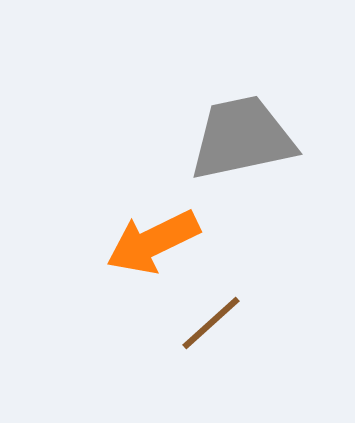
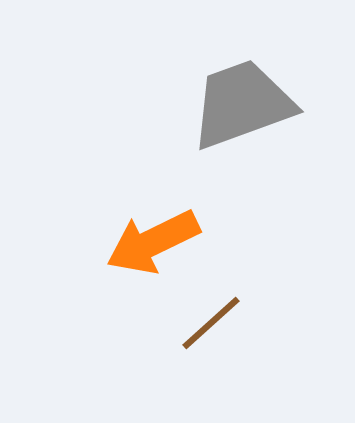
gray trapezoid: moved 34 px up; rotated 8 degrees counterclockwise
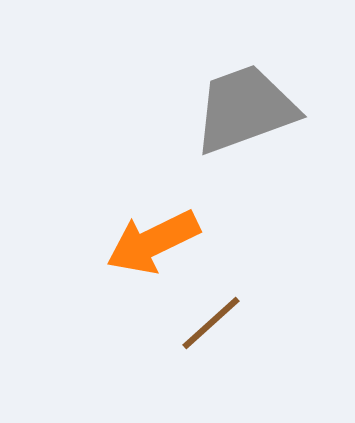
gray trapezoid: moved 3 px right, 5 px down
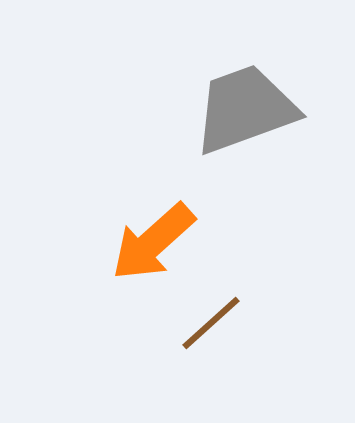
orange arrow: rotated 16 degrees counterclockwise
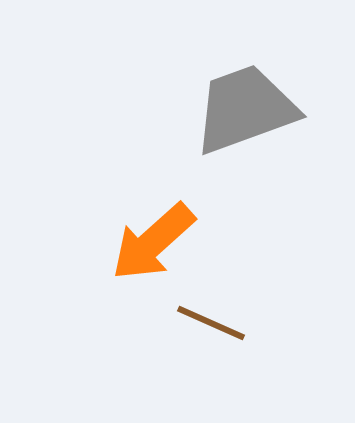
brown line: rotated 66 degrees clockwise
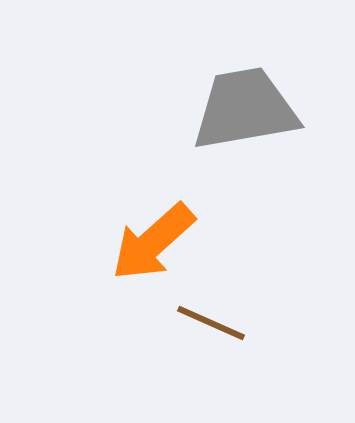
gray trapezoid: rotated 10 degrees clockwise
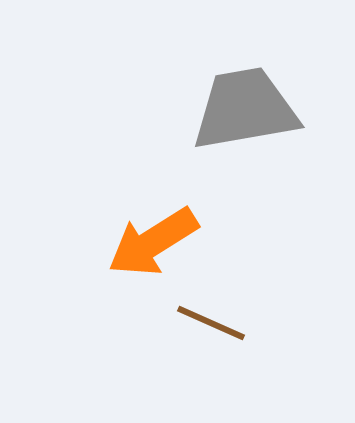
orange arrow: rotated 10 degrees clockwise
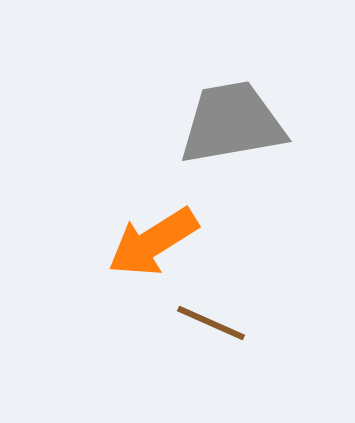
gray trapezoid: moved 13 px left, 14 px down
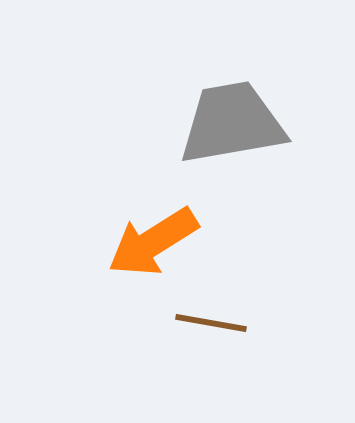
brown line: rotated 14 degrees counterclockwise
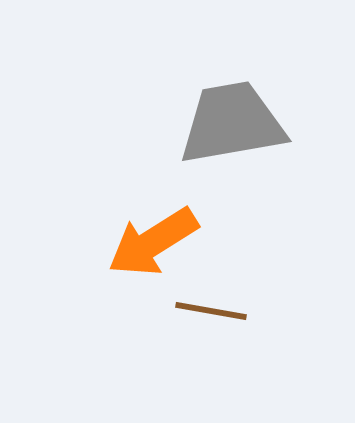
brown line: moved 12 px up
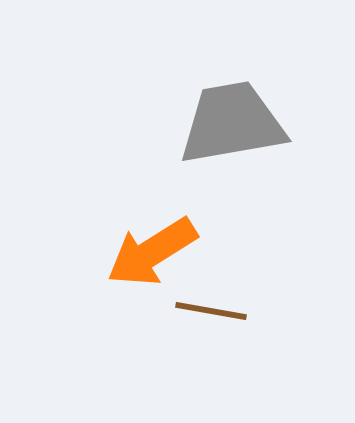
orange arrow: moved 1 px left, 10 px down
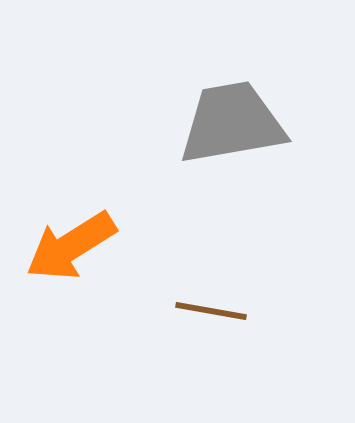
orange arrow: moved 81 px left, 6 px up
